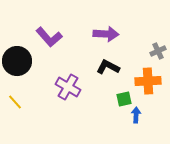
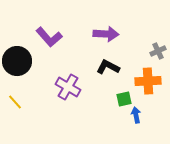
blue arrow: rotated 14 degrees counterclockwise
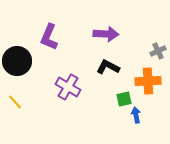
purple L-shape: rotated 64 degrees clockwise
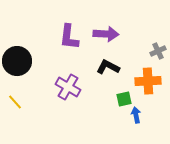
purple L-shape: moved 20 px right; rotated 16 degrees counterclockwise
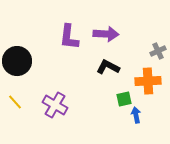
purple cross: moved 13 px left, 18 px down
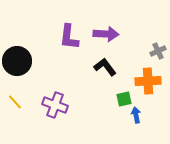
black L-shape: moved 3 px left; rotated 25 degrees clockwise
purple cross: rotated 10 degrees counterclockwise
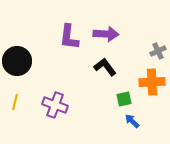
orange cross: moved 4 px right, 1 px down
yellow line: rotated 56 degrees clockwise
blue arrow: moved 4 px left, 6 px down; rotated 35 degrees counterclockwise
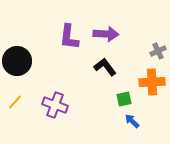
yellow line: rotated 28 degrees clockwise
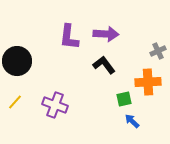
black L-shape: moved 1 px left, 2 px up
orange cross: moved 4 px left
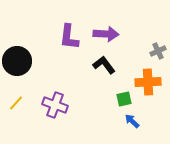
yellow line: moved 1 px right, 1 px down
